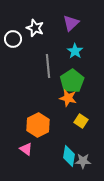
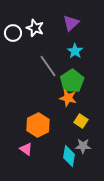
white circle: moved 6 px up
gray line: rotated 30 degrees counterclockwise
gray star: moved 15 px up
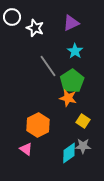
purple triangle: rotated 18 degrees clockwise
white circle: moved 1 px left, 16 px up
yellow square: moved 2 px right
cyan diamond: moved 3 px up; rotated 45 degrees clockwise
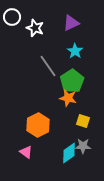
yellow square: rotated 16 degrees counterclockwise
pink triangle: moved 3 px down
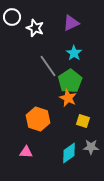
cyan star: moved 1 px left, 2 px down
green pentagon: moved 2 px left
orange star: rotated 12 degrees clockwise
orange hexagon: moved 6 px up; rotated 15 degrees counterclockwise
gray star: moved 8 px right, 1 px down
pink triangle: rotated 32 degrees counterclockwise
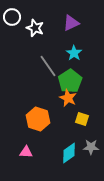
yellow square: moved 1 px left, 2 px up
